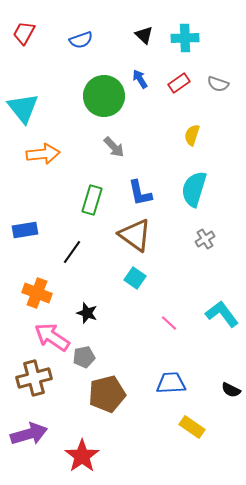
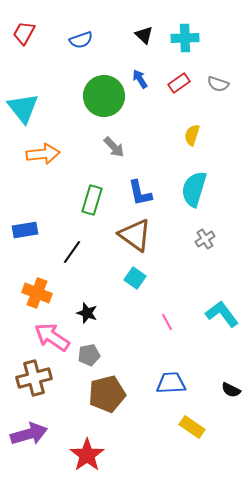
pink line: moved 2 px left, 1 px up; rotated 18 degrees clockwise
gray pentagon: moved 5 px right, 2 px up
red star: moved 5 px right, 1 px up
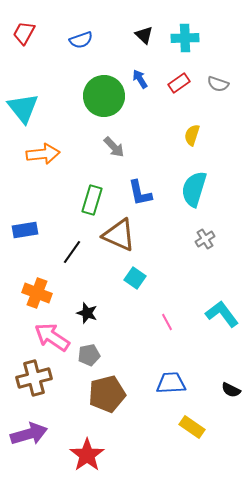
brown triangle: moved 16 px left; rotated 12 degrees counterclockwise
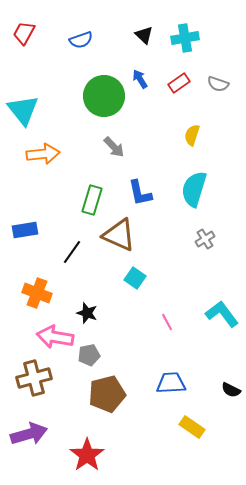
cyan cross: rotated 8 degrees counterclockwise
cyan triangle: moved 2 px down
pink arrow: moved 3 px right; rotated 24 degrees counterclockwise
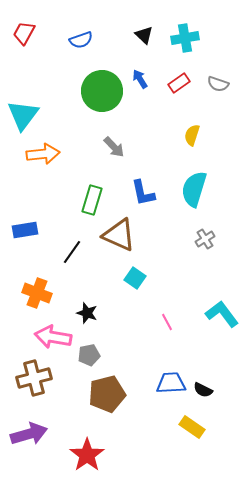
green circle: moved 2 px left, 5 px up
cyan triangle: moved 5 px down; rotated 16 degrees clockwise
blue L-shape: moved 3 px right
pink arrow: moved 2 px left
black semicircle: moved 28 px left
